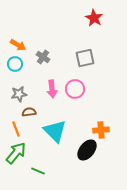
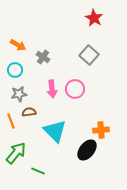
gray square: moved 4 px right, 3 px up; rotated 36 degrees counterclockwise
cyan circle: moved 6 px down
orange line: moved 5 px left, 8 px up
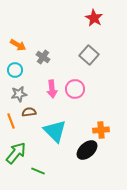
black ellipse: rotated 10 degrees clockwise
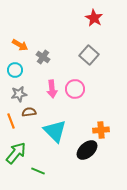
orange arrow: moved 2 px right
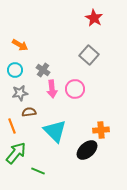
gray cross: moved 13 px down
gray star: moved 1 px right, 1 px up
orange line: moved 1 px right, 5 px down
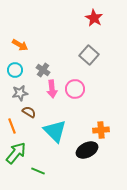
brown semicircle: rotated 40 degrees clockwise
black ellipse: rotated 15 degrees clockwise
